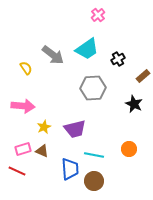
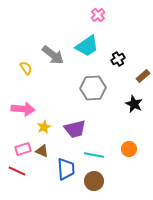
cyan trapezoid: moved 3 px up
pink arrow: moved 3 px down
blue trapezoid: moved 4 px left
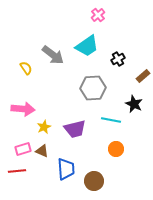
orange circle: moved 13 px left
cyan line: moved 17 px right, 35 px up
red line: rotated 30 degrees counterclockwise
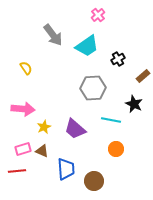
gray arrow: moved 20 px up; rotated 15 degrees clockwise
purple trapezoid: rotated 55 degrees clockwise
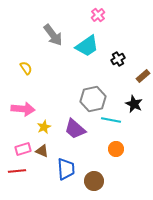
gray hexagon: moved 11 px down; rotated 10 degrees counterclockwise
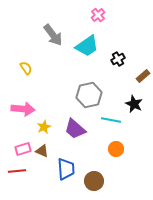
gray hexagon: moved 4 px left, 4 px up
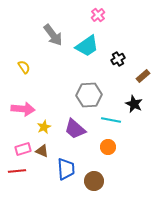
yellow semicircle: moved 2 px left, 1 px up
gray hexagon: rotated 10 degrees clockwise
orange circle: moved 8 px left, 2 px up
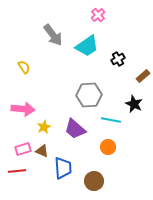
blue trapezoid: moved 3 px left, 1 px up
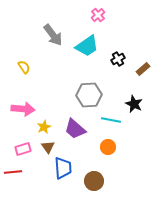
brown rectangle: moved 7 px up
brown triangle: moved 6 px right, 4 px up; rotated 32 degrees clockwise
red line: moved 4 px left, 1 px down
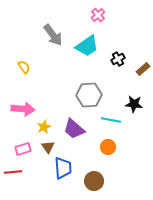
black star: rotated 18 degrees counterclockwise
purple trapezoid: moved 1 px left
